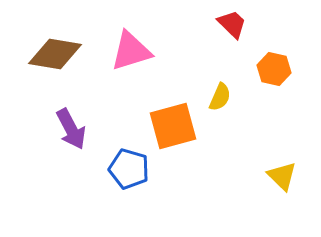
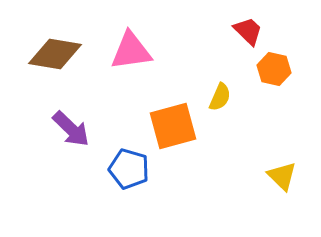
red trapezoid: moved 16 px right, 7 px down
pink triangle: rotated 9 degrees clockwise
purple arrow: rotated 18 degrees counterclockwise
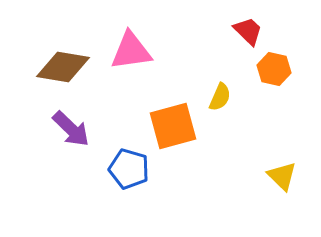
brown diamond: moved 8 px right, 13 px down
